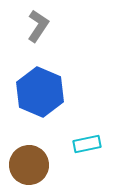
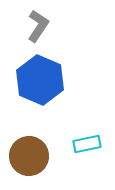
blue hexagon: moved 12 px up
brown circle: moved 9 px up
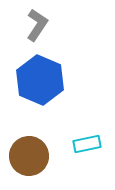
gray L-shape: moved 1 px left, 1 px up
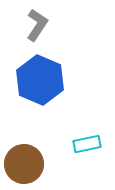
brown circle: moved 5 px left, 8 px down
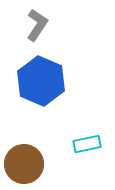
blue hexagon: moved 1 px right, 1 px down
